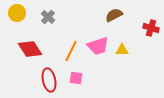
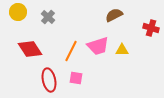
yellow circle: moved 1 px right, 1 px up
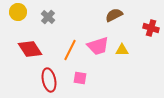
orange line: moved 1 px left, 1 px up
pink square: moved 4 px right
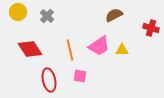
gray cross: moved 1 px left, 1 px up
pink trapezoid: moved 1 px right; rotated 15 degrees counterclockwise
orange line: rotated 40 degrees counterclockwise
pink square: moved 2 px up
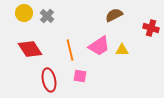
yellow circle: moved 6 px right, 1 px down
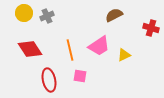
gray cross: rotated 24 degrees clockwise
yellow triangle: moved 2 px right, 5 px down; rotated 24 degrees counterclockwise
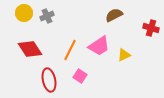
orange line: rotated 40 degrees clockwise
pink square: rotated 24 degrees clockwise
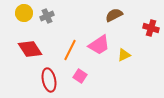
pink trapezoid: moved 1 px up
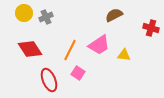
gray cross: moved 1 px left, 1 px down
yellow triangle: rotated 32 degrees clockwise
pink square: moved 2 px left, 3 px up
red ellipse: rotated 10 degrees counterclockwise
